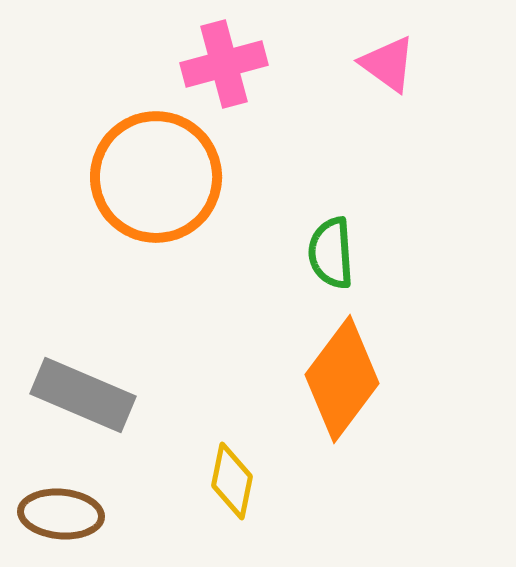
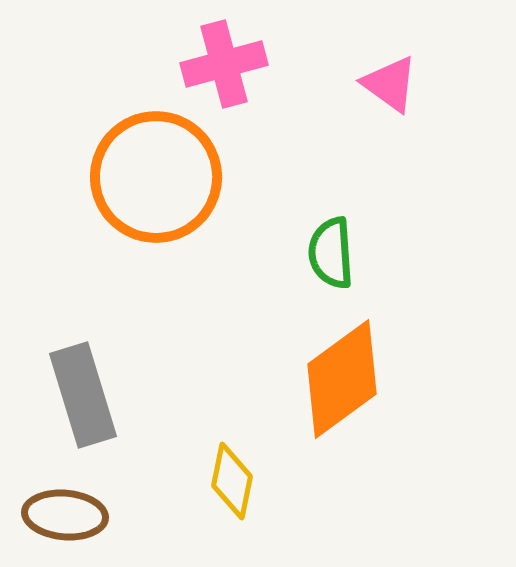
pink triangle: moved 2 px right, 20 px down
orange diamond: rotated 17 degrees clockwise
gray rectangle: rotated 50 degrees clockwise
brown ellipse: moved 4 px right, 1 px down
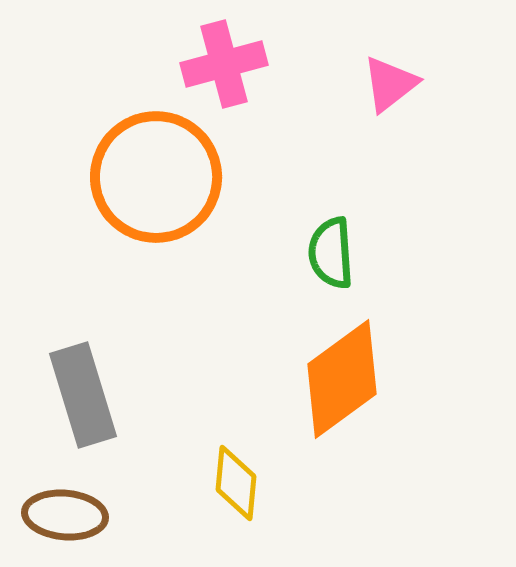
pink triangle: rotated 46 degrees clockwise
yellow diamond: moved 4 px right, 2 px down; rotated 6 degrees counterclockwise
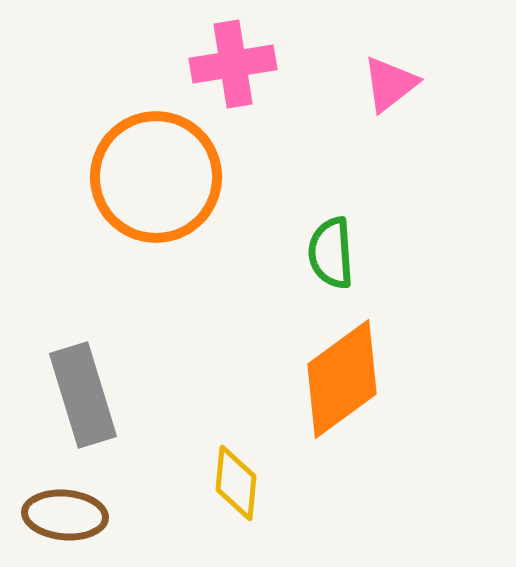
pink cross: moved 9 px right; rotated 6 degrees clockwise
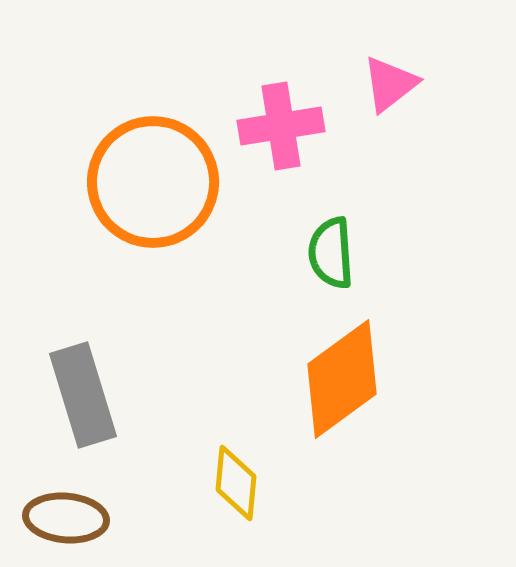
pink cross: moved 48 px right, 62 px down
orange circle: moved 3 px left, 5 px down
brown ellipse: moved 1 px right, 3 px down
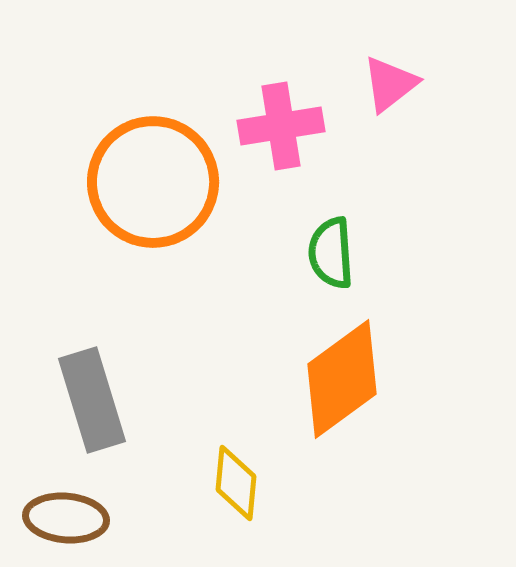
gray rectangle: moved 9 px right, 5 px down
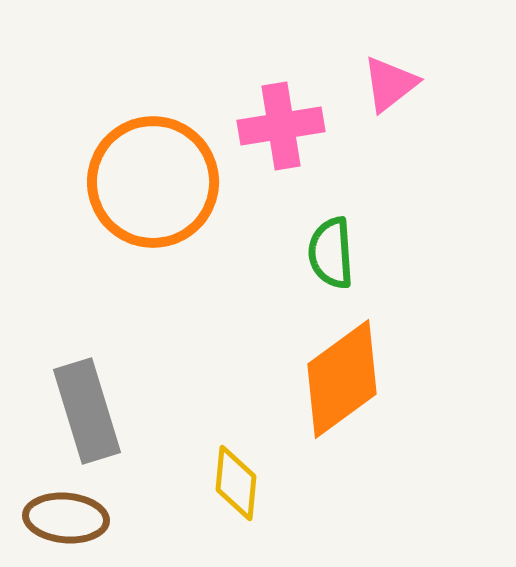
gray rectangle: moved 5 px left, 11 px down
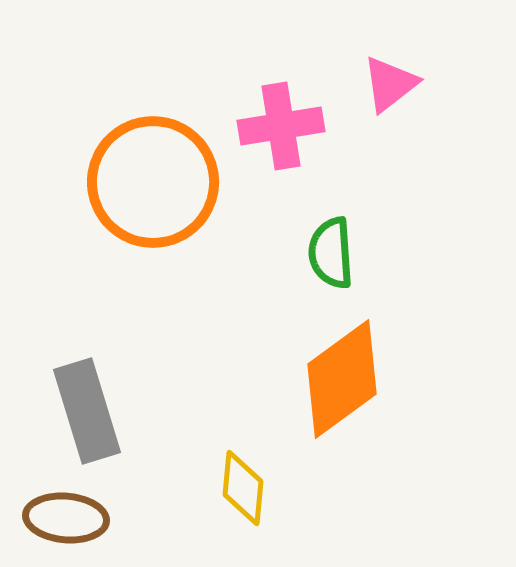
yellow diamond: moved 7 px right, 5 px down
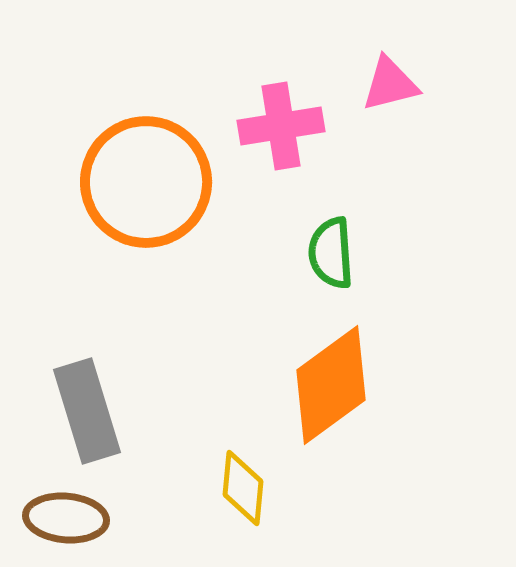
pink triangle: rotated 24 degrees clockwise
orange circle: moved 7 px left
orange diamond: moved 11 px left, 6 px down
